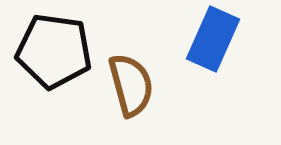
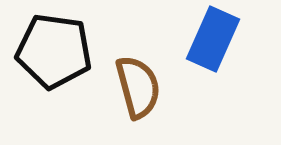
brown semicircle: moved 7 px right, 2 px down
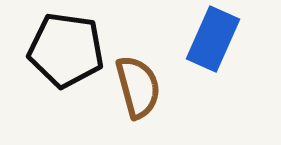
black pentagon: moved 12 px right, 1 px up
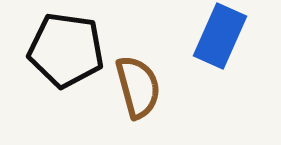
blue rectangle: moved 7 px right, 3 px up
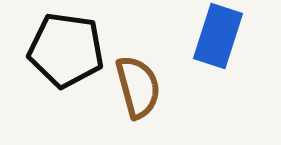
blue rectangle: moved 2 px left; rotated 6 degrees counterclockwise
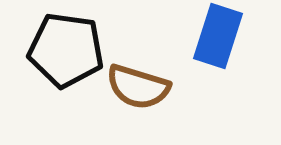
brown semicircle: rotated 122 degrees clockwise
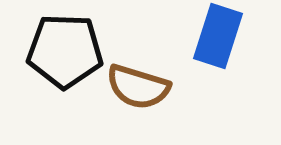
black pentagon: moved 1 px left, 1 px down; rotated 6 degrees counterclockwise
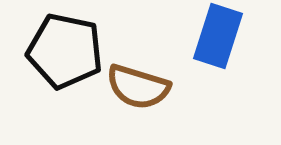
black pentagon: rotated 10 degrees clockwise
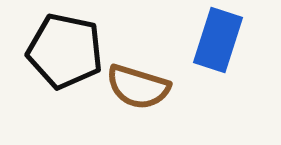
blue rectangle: moved 4 px down
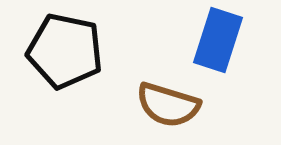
brown semicircle: moved 30 px right, 18 px down
